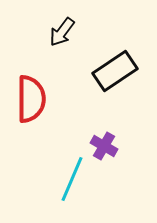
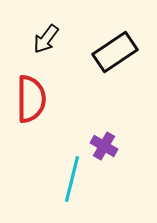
black arrow: moved 16 px left, 7 px down
black rectangle: moved 19 px up
cyan line: rotated 9 degrees counterclockwise
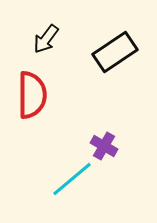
red semicircle: moved 1 px right, 4 px up
cyan line: rotated 36 degrees clockwise
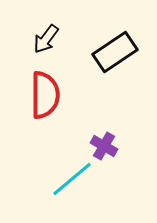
red semicircle: moved 13 px right
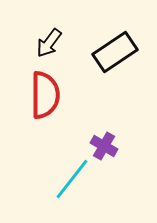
black arrow: moved 3 px right, 4 px down
cyan line: rotated 12 degrees counterclockwise
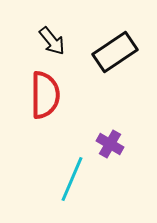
black arrow: moved 3 px right, 2 px up; rotated 76 degrees counterclockwise
purple cross: moved 6 px right, 2 px up
cyan line: rotated 15 degrees counterclockwise
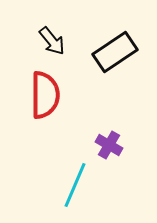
purple cross: moved 1 px left, 1 px down
cyan line: moved 3 px right, 6 px down
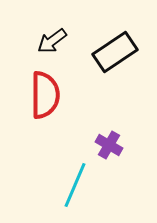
black arrow: rotated 92 degrees clockwise
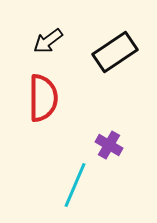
black arrow: moved 4 px left
red semicircle: moved 2 px left, 3 px down
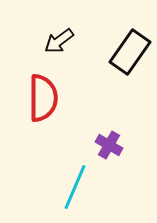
black arrow: moved 11 px right
black rectangle: moved 15 px right; rotated 21 degrees counterclockwise
cyan line: moved 2 px down
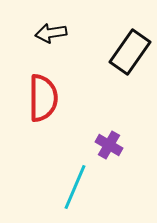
black arrow: moved 8 px left, 8 px up; rotated 28 degrees clockwise
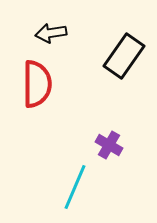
black rectangle: moved 6 px left, 4 px down
red semicircle: moved 6 px left, 14 px up
